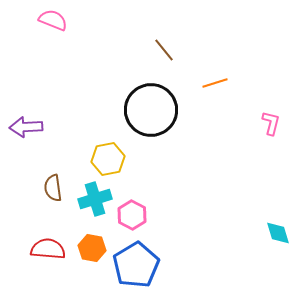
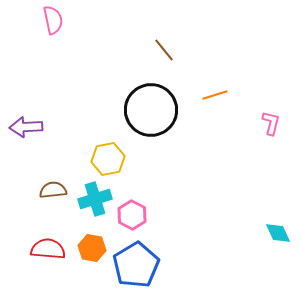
pink semicircle: rotated 56 degrees clockwise
orange line: moved 12 px down
brown semicircle: moved 2 px down; rotated 92 degrees clockwise
cyan diamond: rotated 8 degrees counterclockwise
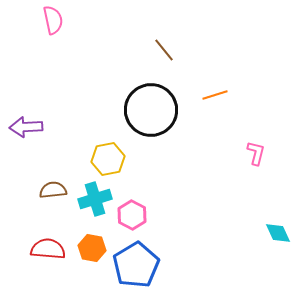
pink L-shape: moved 15 px left, 30 px down
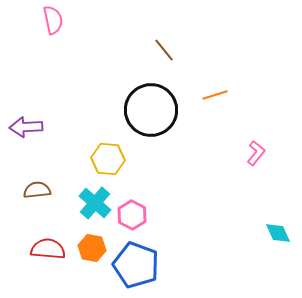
pink L-shape: rotated 25 degrees clockwise
yellow hexagon: rotated 16 degrees clockwise
brown semicircle: moved 16 px left
cyan cross: moved 4 px down; rotated 32 degrees counterclockwise
blue pentagon: rotated 21 degrees counterclockwise
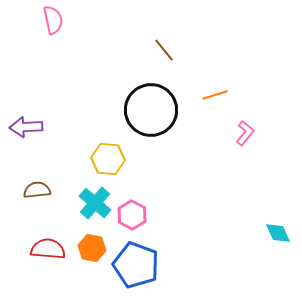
pink L-shape: moved 11 px left, 20 px up
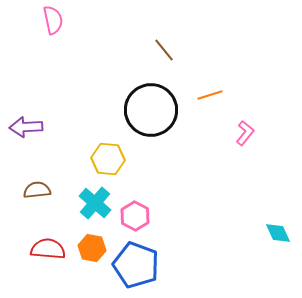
orange line: moved 5 px left
pink hexagon: moved 3 px right, 1 px down
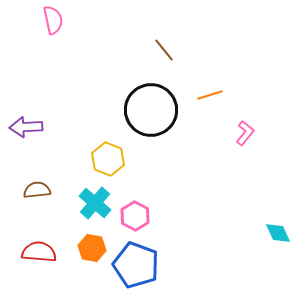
yellow hexagon: rotated 16 degrees clockwise
red semicircle: moved 9 px left, 3 px down
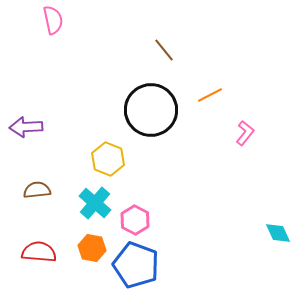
orange line: rotated 10 degrees counterclockwise
pink hexagon: moved 4 px down
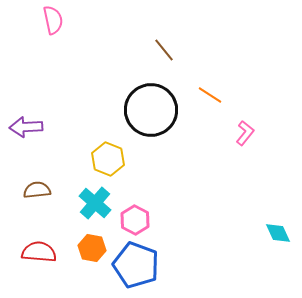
orange line: rotated 60 degrees clockwise
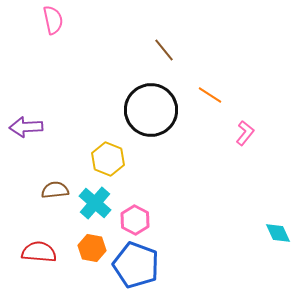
brown semicircle: moved 18 px right
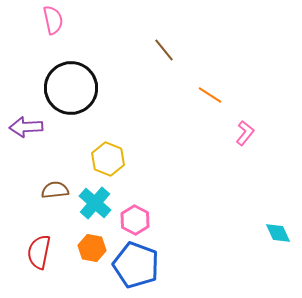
black circle: moved 80 px left, 22 px up
red semicircle: rotated 84 degrees counterclockwise
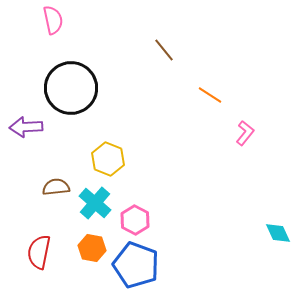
brown semicircle: moved 1 px right, 3 px up
